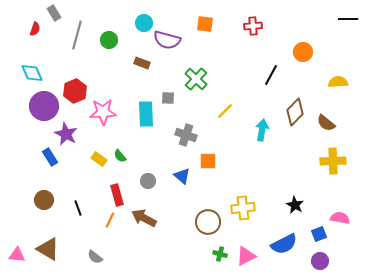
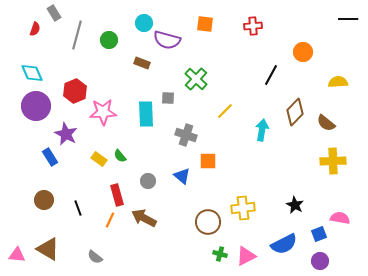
purple circle at (44, 106): moved 8 px left
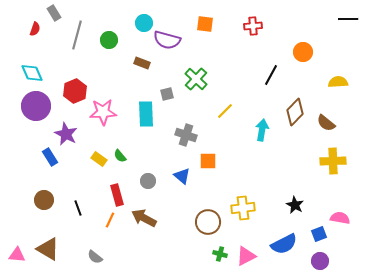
gray square at (168, 98): moved 1 px left, 4 px up; rotated 16 degrees counterclockwise
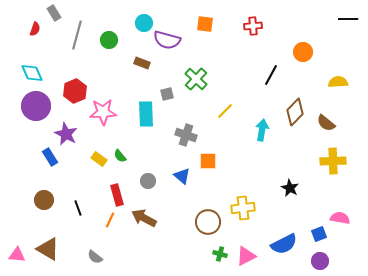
black star at (295, 205): moved 5 px left, 17 px up
